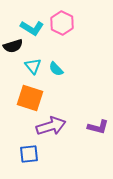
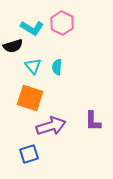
cyan semicircle: moved 1 px right, 2 px up; rotated 49 degrees clockwise
purple L-shape: moved 5 px left, 6 px up; rotated 75 degrees clockwise
blue square: rotated 12 degrees counterclockwise
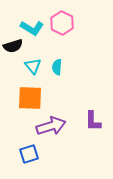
orange square: rotated 16 degrees counterclockwise
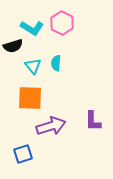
cyan semicircle: moved 1 px left, 4 px up
blue square: moved 6 px left
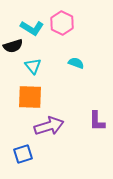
cyan semicircle: moved 20 px right; rotated 105 degrees clockwise
orange square: moved 1 px up
purple L-shape: moved 4 px right
purple arrow: moved 2 px left
